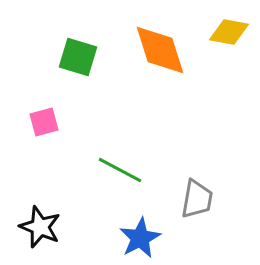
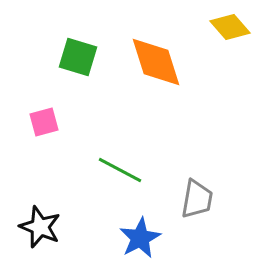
yellow diamond: moved 1 px right, 5 px up; rotated 39 degrees clockwise
orange diamond: moved 4 px left, 12 px down
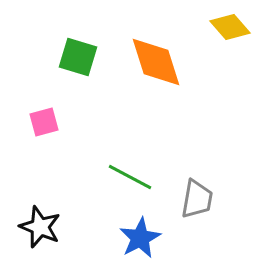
green line: moved 10 px right, 7 px down
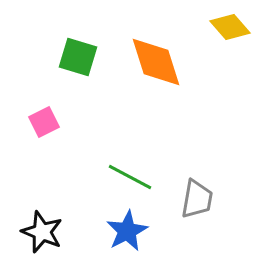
pink square: rotated 12 degrees counterclockwise
black star: moved 2 px right, 5 px down
blue star: moved 13 px left, 7 px up
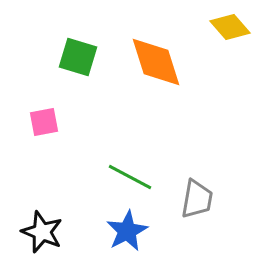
pink square: rotated 16 degrees clockwise
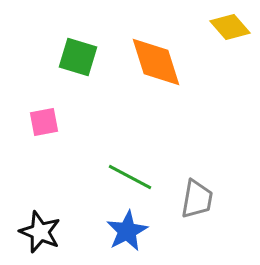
black star: moved 2 px left
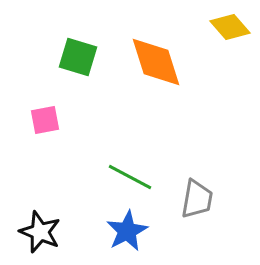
pink square: moved 1 px right, 2 px up
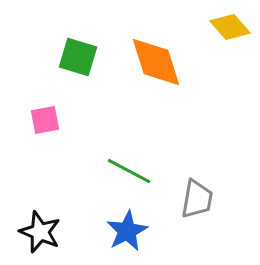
green line: moved 1 px left, 6 px up
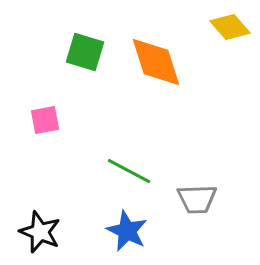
green square: moved 7 px right, 5 px up
gray trapezoid: rotated 78 degrees clockwise
blue star: rotated 18 degrees counterclockwise
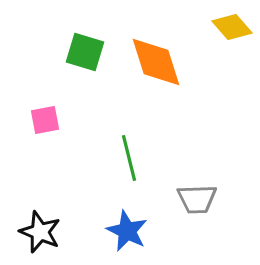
yellow diamond: moved 2 px right
green line: moved 13 px up; rotated 48 degrees clockwise
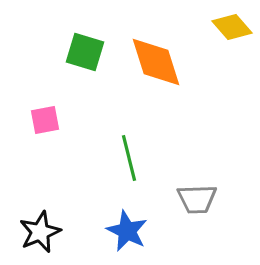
black star: rotated 27 degrees clockwise
